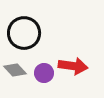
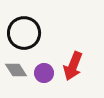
red arrow: rotated 104 degrees clockwise
gray diamond: moved 1 px right; rotated 10 degrees clockwise
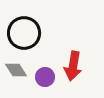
red arrow: rotated 12 degrees counterclockwise
purple circle: moved 1 px right, 4 px down
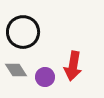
black circle: moved 1 px left, 1 px up
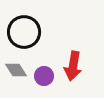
black circle: moved 1 px right
purple circle: moved 1 px left, 1 px up
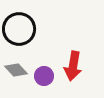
black circle: moved 5 px left, 3 px up
gray diamond: rotated 10 degrees counterclockwise
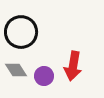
black circle: moved 2 px right, 3 px down
gray diamond: rotated 10 degrees clockwise
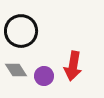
black circle: moved 1 px up
